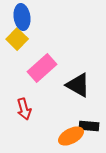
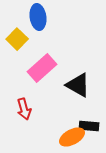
blue ellipse: moved 16 px right
orange ellipse: moved 1 px right, 1 px down
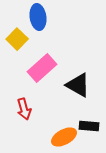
orange ellipse: moved 8 px left
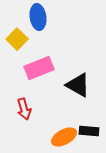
pink rectangle: moved 3 px left; rotated 20 degrees clockwise
black rectangle: moved 5 px down
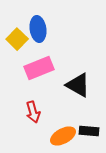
blue ellipse: moved 12 px down
red arrow: moved 9 px right, 3 px down
orange ellipse: moved 1 px left, 1 px up
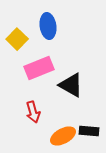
blue ellipse: moved 10 px right, 3 px up
black triangle: moved 7 px left
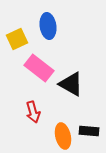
yellow square: rotated 20 degrees clockwise
pink rectangle: rotated 60 degrees clockwise
black triangle: moved 1 px up
orange ellipse: rotated 75 degrees counterclockwise
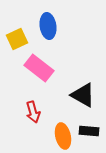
black triangle: moved 12 px right, 11 px down
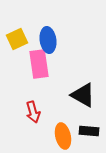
blue ellipse: moved 14 px down
pink rectangle: moved 4 px up; rotated 44 degrees clockwise
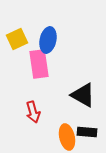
blue ellipse: rotated 20 degrees clockwise
black rectangle: moved 2 px left, 1 px down
orange ellipse: moved 4 px right, 1 px down
